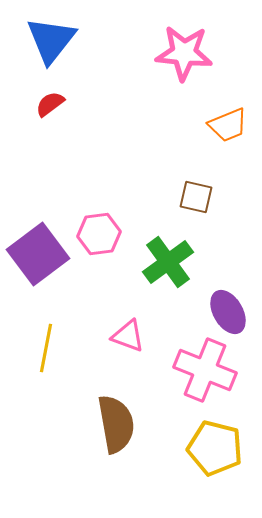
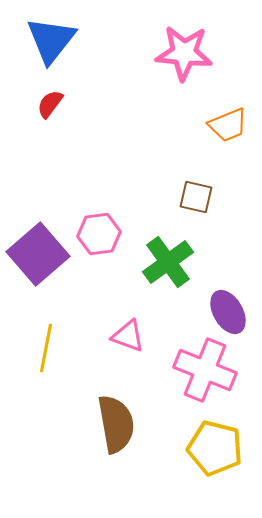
red semicircle: rotated 16 degrees counterclockwise
purple square: rotated 4 degrees counterclockwise
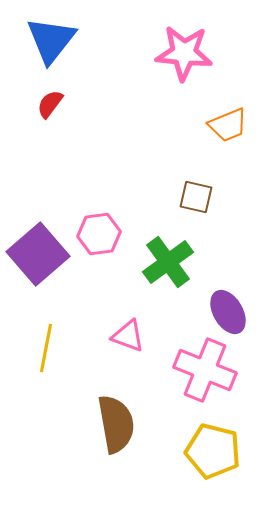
yellow pentagon: moved 2 px left, 3 px down
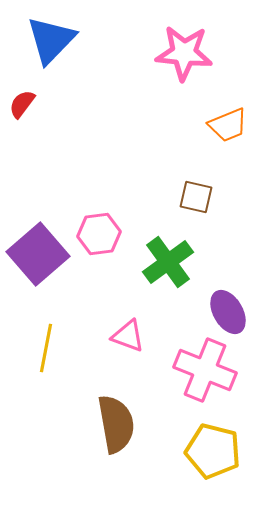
blue triangle: rotated 6 degrees clockwise
red semicircle: moved 28 px left
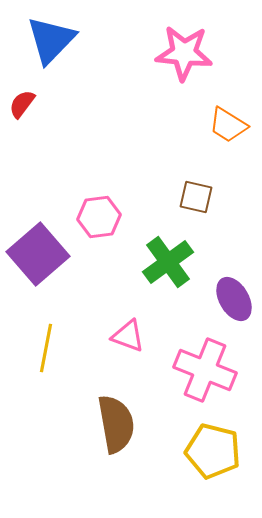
orange trapezoid: rotated 54 degrees clockwise
pink hexagon: moved 17 px up
purple ellipse: moved 6 px right, 13 px up
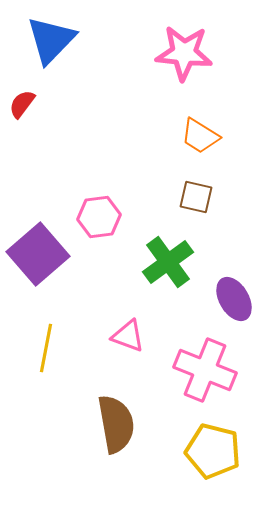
orange trapezoid: moved 28 px left, 11 px down
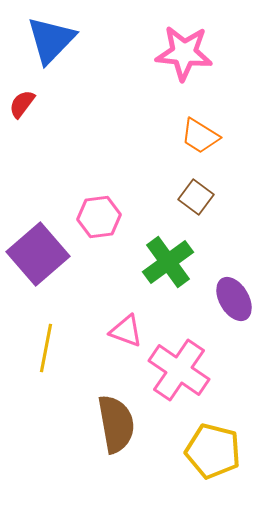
brown square: rotated 24 degrees clockwise
pink triangle: moved 2 px left, 5 px up
pink cross: moved 26 px left; rotated 12 degrees clockwise
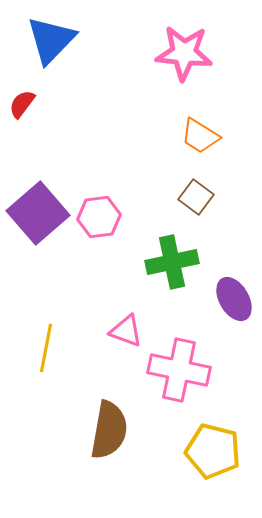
purple square: moved 41 px up
green cross: moved 4 px right; rotated 24 degrees clockwise
pink cross: rotated 22 degrees counterclockwise
brown semicircle: moved 7 px left, 6 px down; rotated 20 degrees clockwise
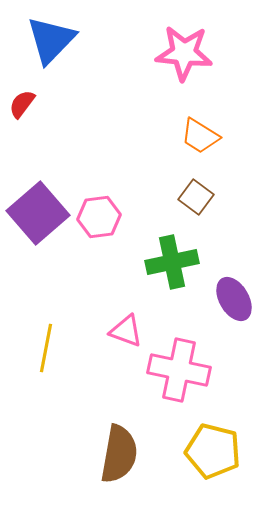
brown semicircle: moved 10 px right, 24 px down
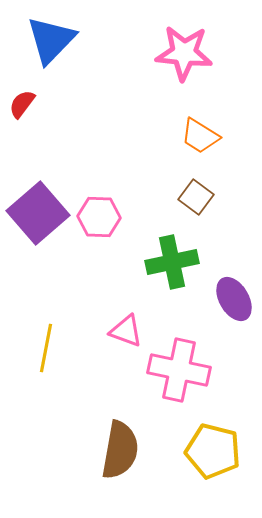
pink hexagon: rotated 9 degrees clockwise
brown semicircle: moved 1 px right, 4 px up
